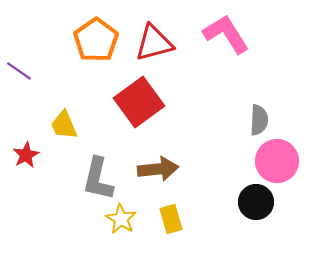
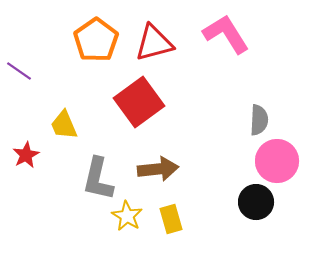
yellow star: moved 6 px right, 3 px up
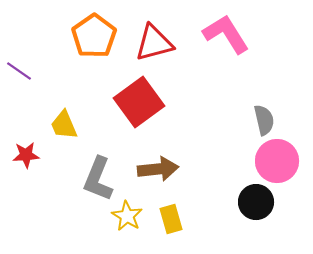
orange pentagon: moved 2 px left, 4 px up
gray semicircle: moved 5 px right; rotated 16 degrees counterclockwise
red star: rotated 24 degrees clockwise
gray L-shape: rotated 9 degrees clockwise
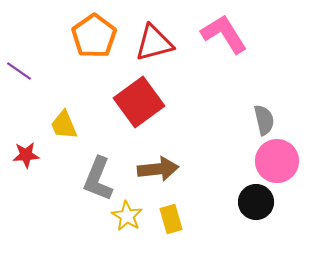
pink L-shape: moved 2 px left
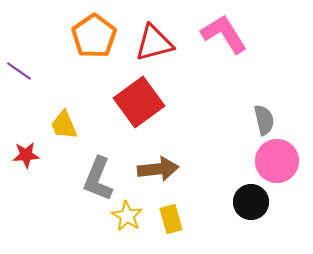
black circle: moved 5 px left
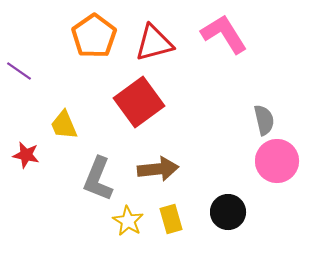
red star: rotated 16 degrees clockwise
black circle: moved 23 px left, 10 px down
yellow star: moved 1 px right, 5 px down
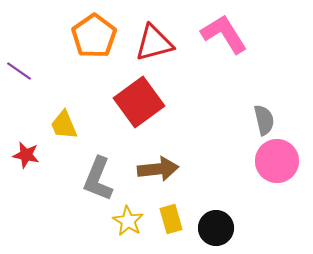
black circle: moved 12 px left, 16 px down
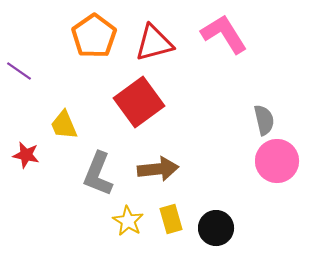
gray L-shape: moved 5 px up
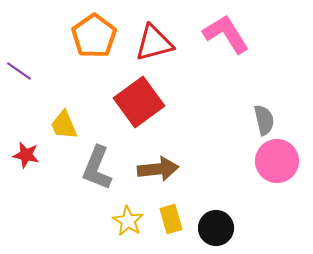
pink L-shape: moved 2 px right
gray L-shape: moved 1 px left, 6 px up
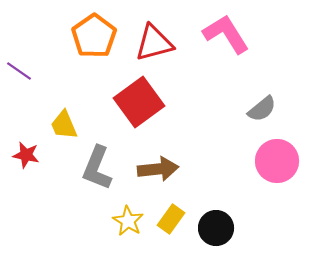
gray semicircle: moved 2 px left, 11 px up; rotated 64 degrees clockwise
yellow rectangle: rotated 52 degrees clockwise
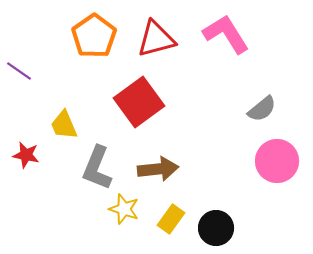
red triangle: moved 2 px right, 4 px up
yellow star: moved 4 px left, 12 px up; rotated 12 degrees counterclockwise
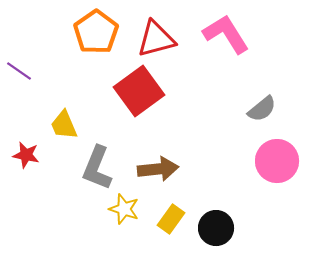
orange pentagon: moved 2 px right, 4 px up
red square: moved 11 px up
